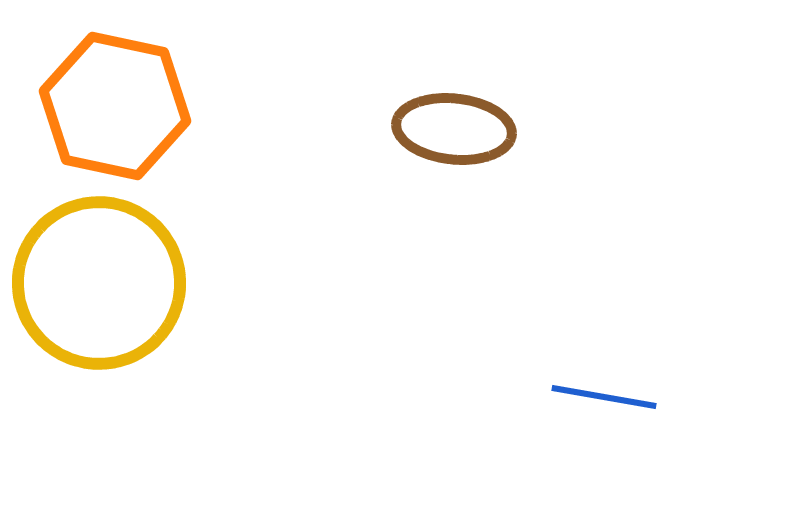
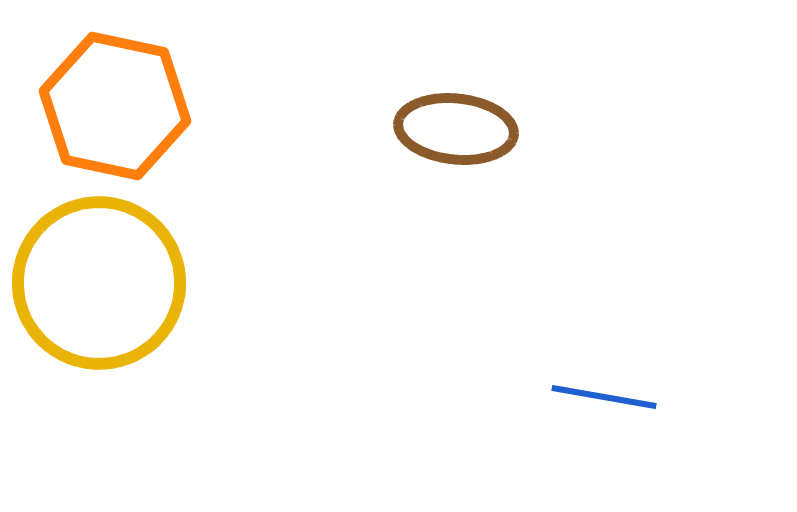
brown ellipse: moved 2 px right
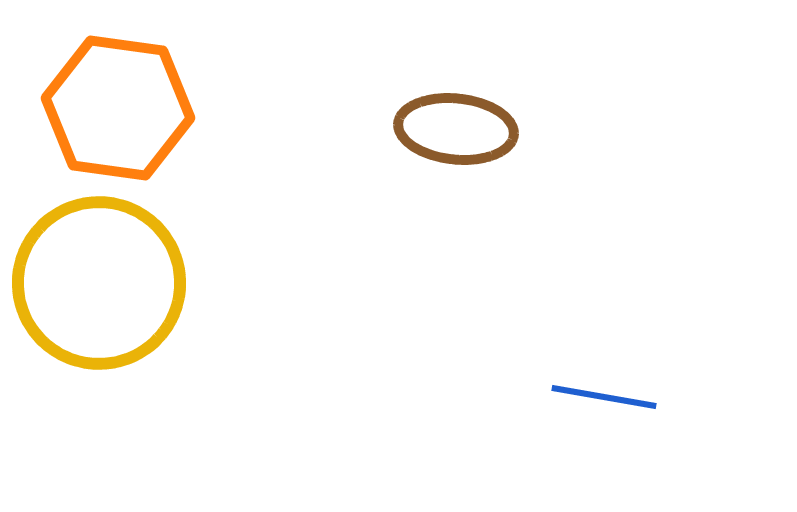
orange hexagon: moved 3 px right, 2 px down; rotated 4 degrees counterclockwise
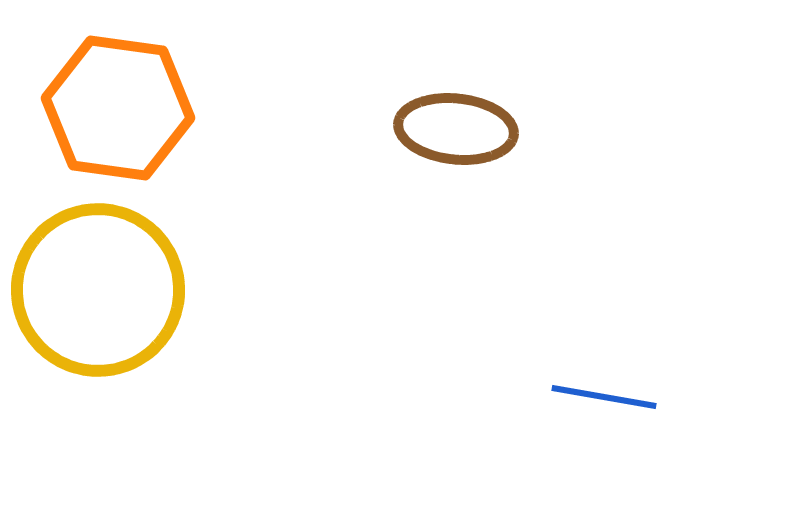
yellow circle: moved 1 px left, 7 px down
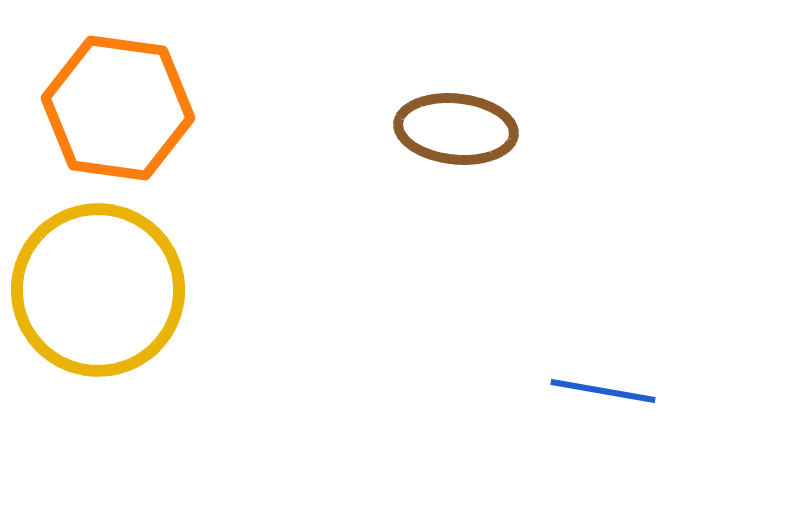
blue line: moved 1 px left, 6 px up
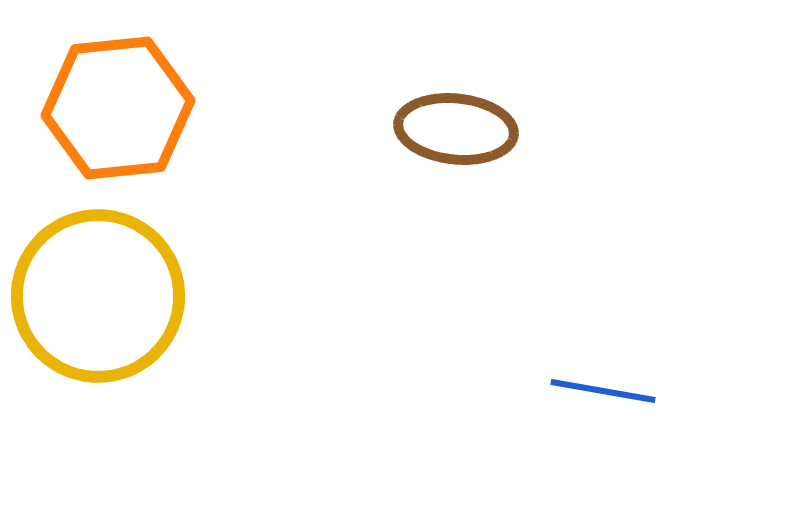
orange hexagon: rotated 14 degrees counterclockwise
yellow circle: moved 6 px down
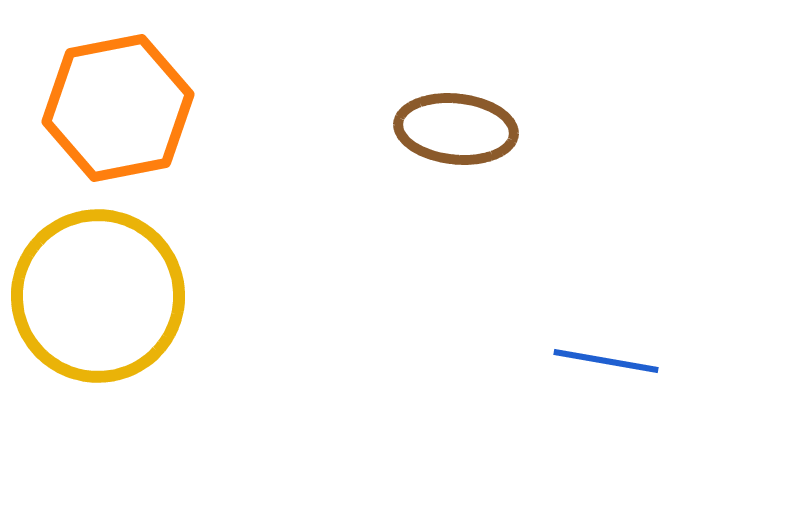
orange hexagon: rotated 5 degrees counterclockwise
blue line: moved 3 px right, 30 px up
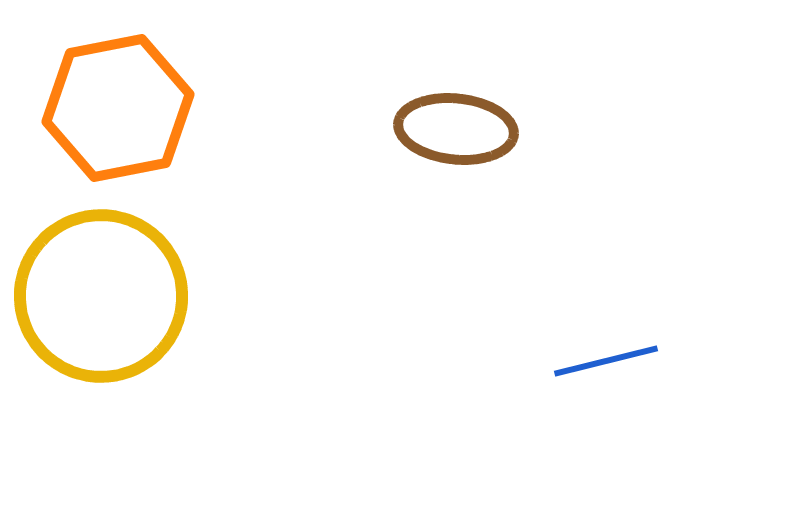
yellow circle: moved 3 px right
blue line: rotated 24 degrees counterclockwise
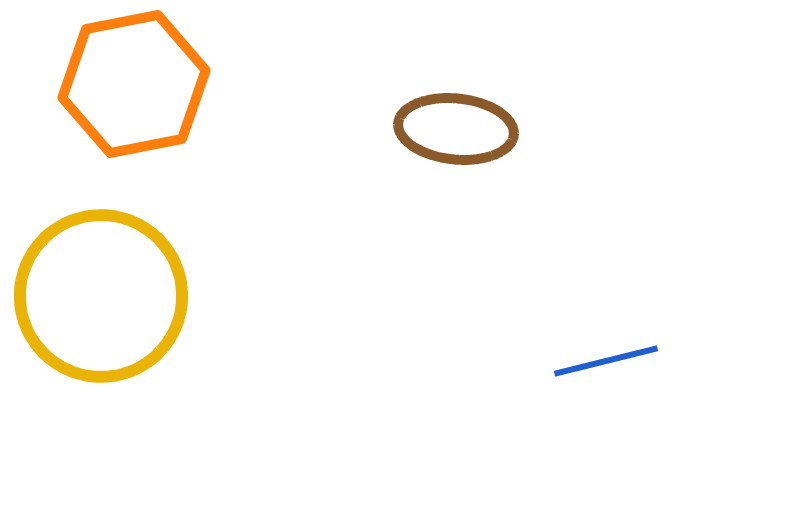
orange hexagon: moved 16 px right, 24 px up
